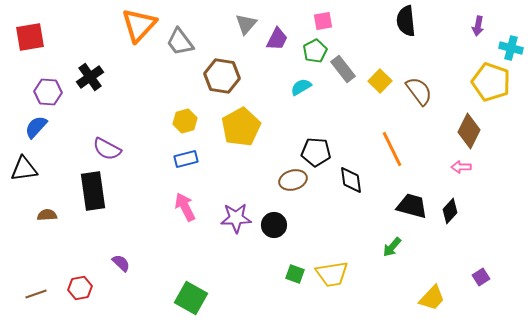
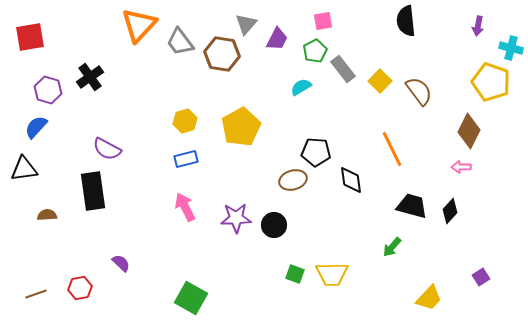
brown hexagon at (222, 76): moved 22 px up
purple hexagon at (48, 92): moved 2 px up; rotated 12 degrees clockwise
yellow trapezoid at (332, 274): rotated 8 degrees clockwise
yellow trapezoid at (432, 298): moved 3 px left
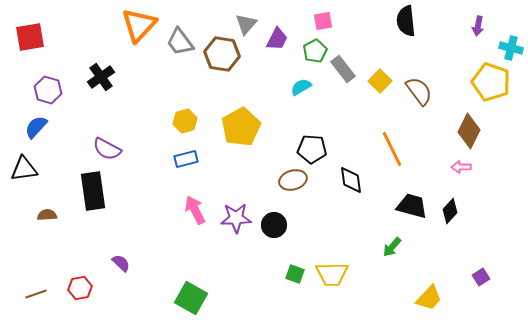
black cross at (90, 77): moved 11 px right
black pentagon at (316, 152): moved 4 px left, 3 px up
pink arrow at (185, 207): moved 10 px right, 3 px down
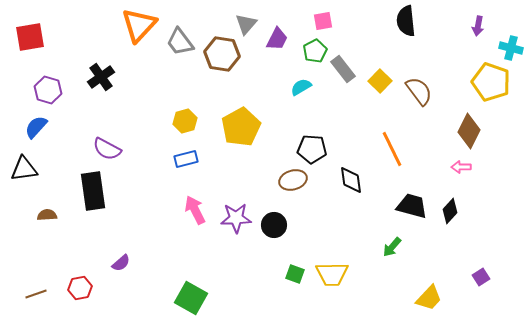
purple semicircle at (121, 263): rotated 96 degrees clockwise
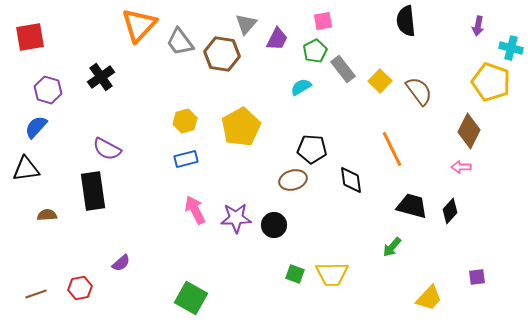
black triangle at (24, 169): moved 2 px right
purple square at (481, 277): moved 4 px left; rotated 24 degrees clockwise
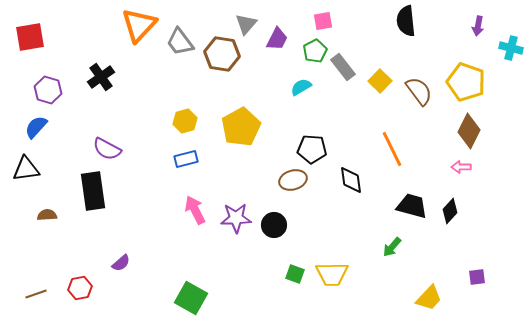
gray rectangle at (343, 69): moved 2 px up
yellow pentagon at (491, 82): moved 25 px left
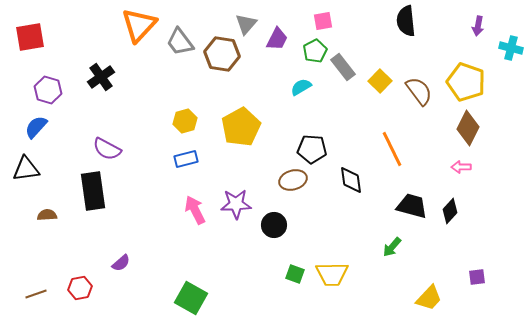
brown diamond at (469, 131): moved 1 px left, 3 px up
purple star at (236, 218): moved 14 px up
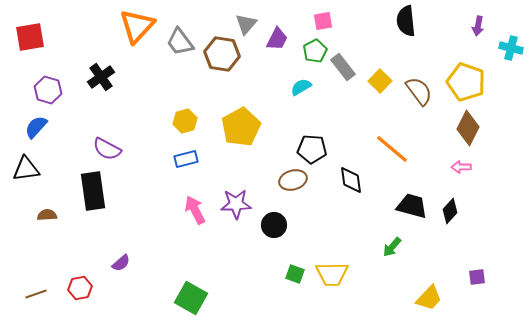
orange triangle at (139, 25): moved 2 px left, 1 px down
orange line at (392, 149): rotated 24 degrees counterclockwise
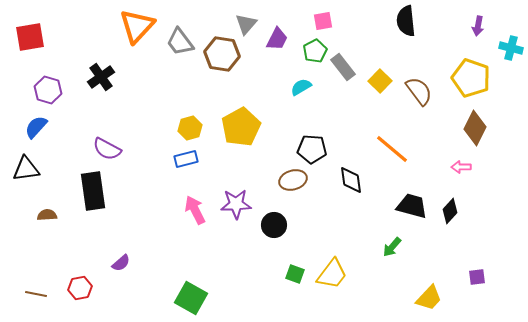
yellow pentagon at (466, 82): moved 5 px right, 4 px up
yellow hexagon at (185, 121): moved 5 px right, 7 px down
brown diamond at (468, 128): moved 7 px right
yellow trapezoid at (332, 274): rotated 52 degrees counterclockwise
brown line at (36, 294): rotated 30 degrees clockwise
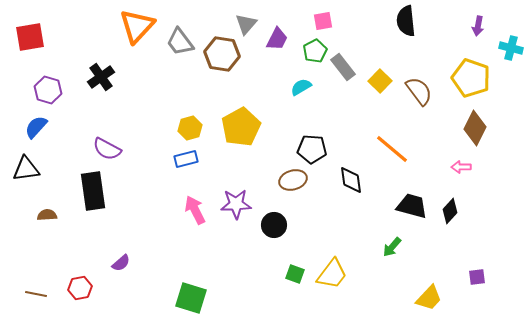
green square at (191, 298): rotated 12 degrees counterclockwise
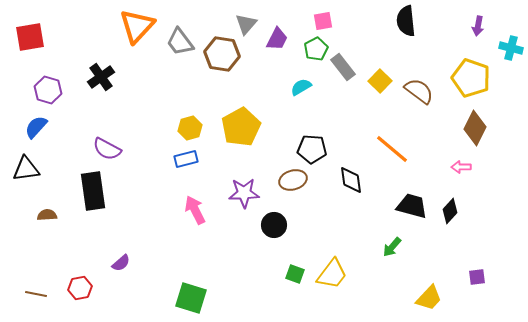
green pentagon at (315, 51): moved 1 px right, 2 px up
brown semicircle at (419, 91): rotated 16 degrees counterclockwise
purple star at (236, 204): moved 8 px right, 11 px up
